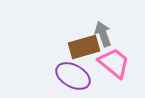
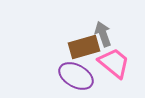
purple ellipse: moved 3 px right
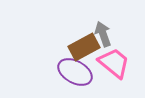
brown rectangle: rotated 12 degrees counterclockwise
purple ellipse: moved 1 px left, 4 px up
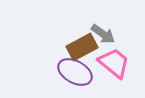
gray arrow: rotated 145 degrees clockwise
brown rectangle: moved 2 px left
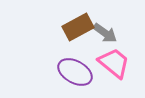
gray arrow: moved 2 px right, 1 px up
brown rectangle: moved 4 px left, 20 px up
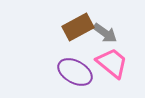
pink trapezoid: moved 2 px left
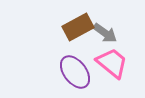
purple ellipse: rotated 24 degrees clockwise
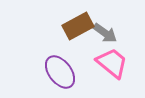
brown rectangle: moved 1 px up
purple ellipse: moved 15 px left
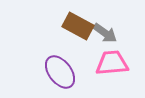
brown rectangle: rotated 56 degrees clockwise
pink trapezoid: rotated 44 degrees counterclockwise
